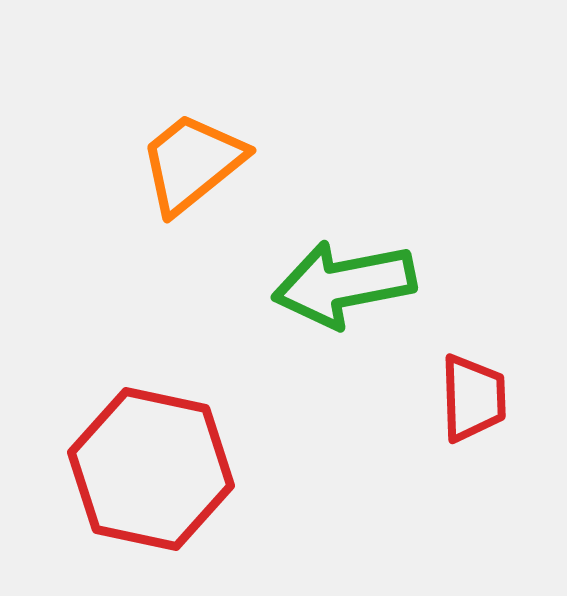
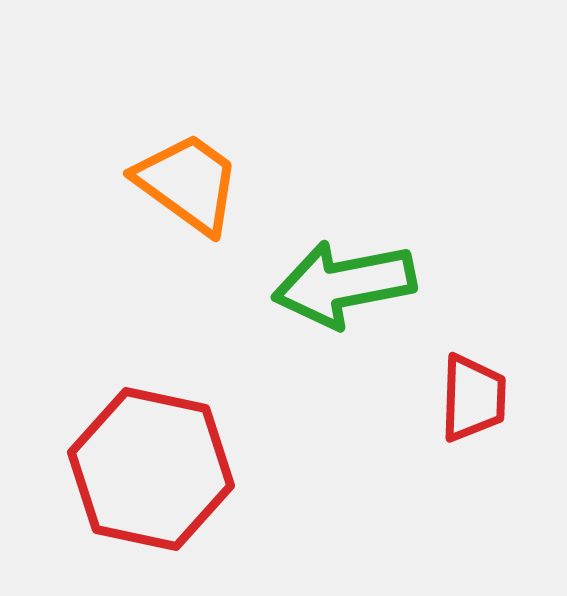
orange trapezoid: moved 4 px left, 20 px down; rotated 75 degrees clockwise
red trapezoid: rotated 4 degrees clockwise
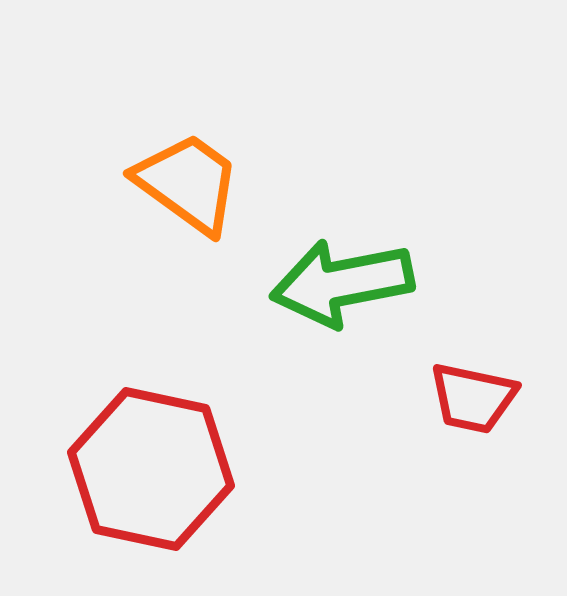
green arrow: moved 2 px left, 1 px up
red trapezoid: rotated 100 degrees clockwise
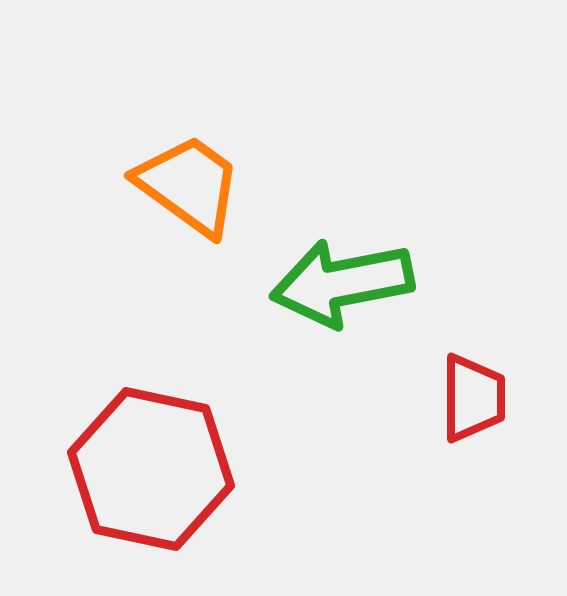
orange trapezoid: moved 1 px right, 2 px down
red trapezoid: rotated 102 degrees counterclockwise
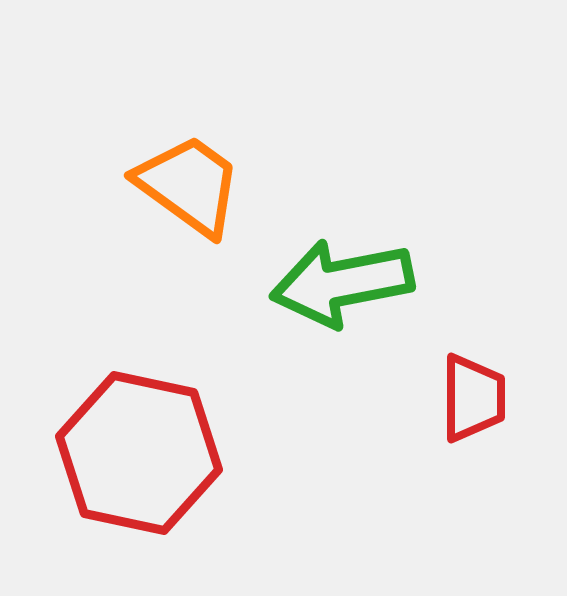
red hexagon: moved 12 px left, 16 px up
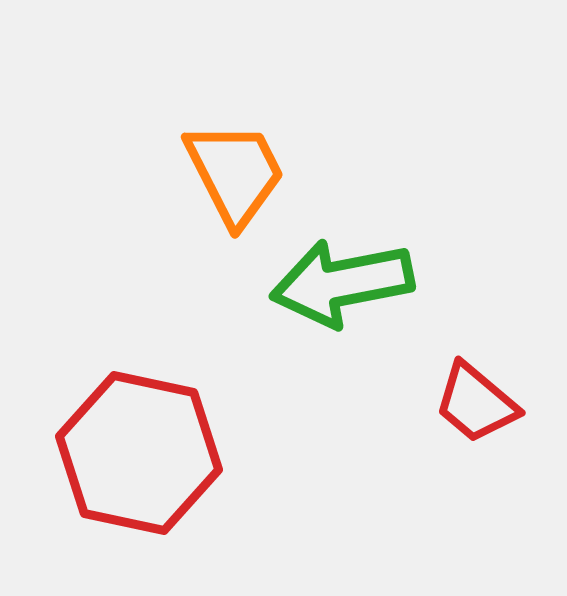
orange trapezoid: moved 46 px right, 12 px up; rotated 27 degrees clockwise
red trapezoid: moved 3 px right, 5 px down; rotated 130 degrees clockwise
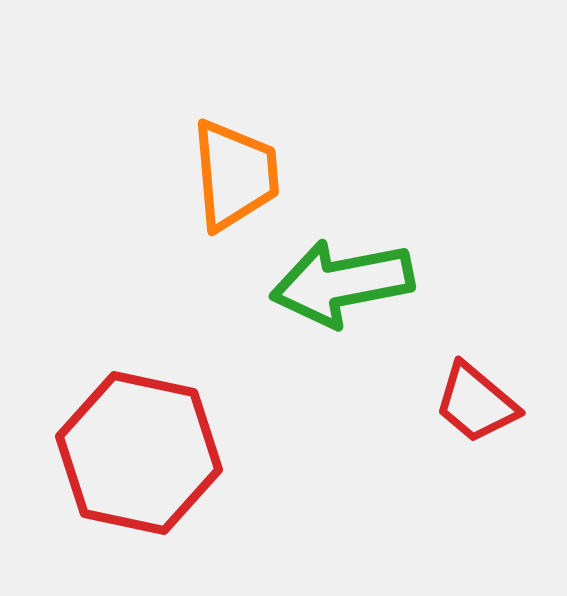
orange trapezoid: moved 2 px down; rotated 22 degrees clockwise
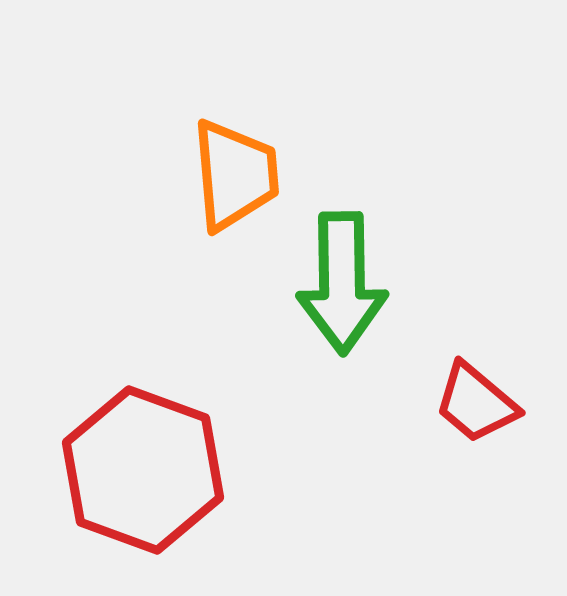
green arrow: rotated 80 degrees counterclockwise
red hexagon: moved 4 px right, 17 px down; rotated 8 degrees clockwise
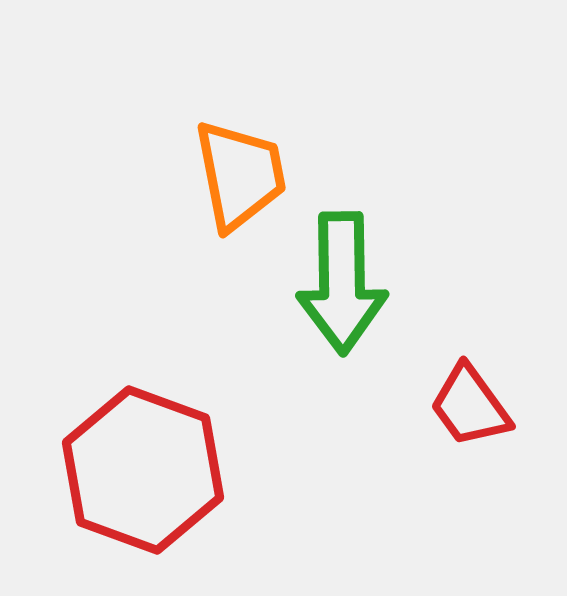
orange trapezoid: moved 5 px right; rotated 6 degrees counterclockwise
red trapezoid: moved 6 px left, 3 px down; rotated 14 degrees clockwise
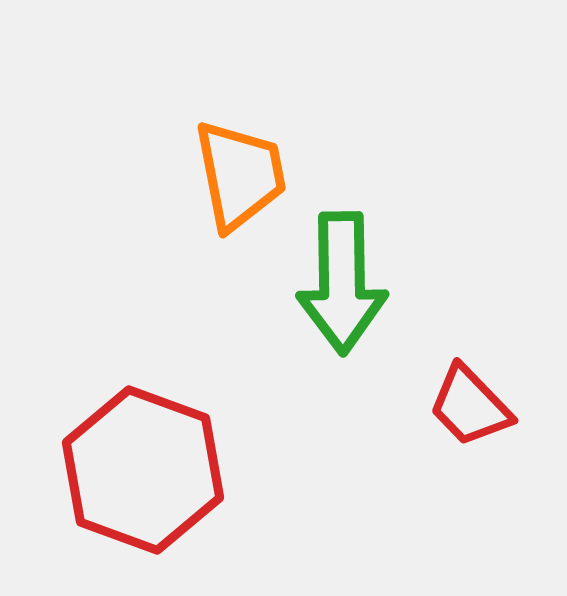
red trapezoid: rotated 8 degrees counterclockwise
